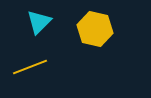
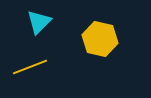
yellow hexagon: moved 5 px right, 10 px down
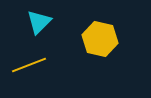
yellow line: moved 1 px left, 2 px up
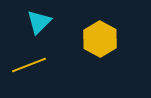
yellow hexagon: rotated 16 degrees clockwise
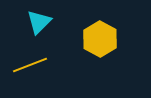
yellow line: moved 1 px right
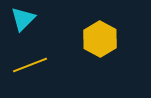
cyan triangle: moved 16 px left, 3 px up
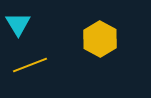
cyan triangle: moved 5 px left, 5 px down; rotated 16 degrees counterclockwise
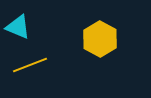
cyan triangle: moved 3 px down; rotated 36 degrees counterclockwise
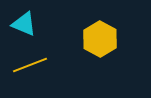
cyan triangle: moved 6 px right, 3 px up
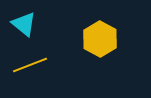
cyan triangle: rotated 16 degrees clockwise
